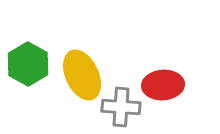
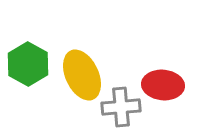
red ellipse: rotated 9 degrees clockwise
gray cross: rotated 9 degrees counterclockwise
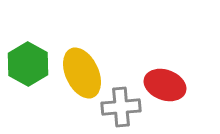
yellow ellipse: moved 2 px up
red ellipse: moved 2 px right; rotated 15 degrees clockwise
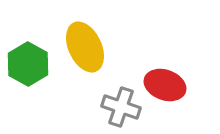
yellow ellipse: moved 3 px right, 26 px up
gray cross: rotated 24 degrees clockwise
